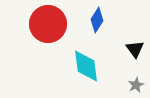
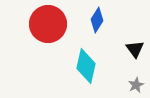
cyan diamond: rotated 20 degrees clockwise
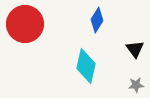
red circle: moved 23 px left
gray star: rotated 21 degrees clockwise
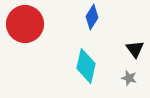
blue diamond: moved 5 px left, 3 px up
gray star: moved 7 px left, 7 px up; rotated 21 degrees clockwise
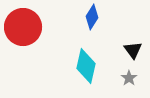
red circle: moved 2 px left, 3 px down
black triangle: moved 2 px left, 1 px down
gray star: rotated 21 degrees clockwise
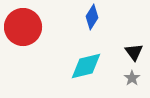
black triangle: moved 1 px right, 2 px down
cyan diamond: rotated 64 degrees clockwise
gray star: moved 3 px right
